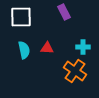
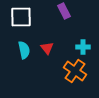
purple rectangle: moved 1 px up
red triangle: rotated 48 degrees clockwise
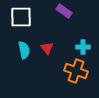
purple rectangle: rotated 28 degrees counterclockwise
orange cross: moved 1 px right; rotated 15 degrees counterclockwise
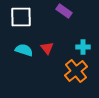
cyan semicircle: rotated 60 degrees counterclockwise
orange cross: rotated 30 degrees clockwise
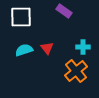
cyan semicircle: rotated 36 degrees counterclockwise
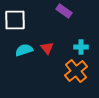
white square: moved 6 px left, 3 px down
cyan cross: moved 2 px left
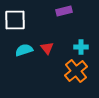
purple rectangle: rotated 49 degrees counterclockwise
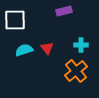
cyan cross: moved 2 px up
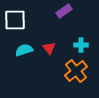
purple rectangle: rotated 21 degrees counterclockwise
red triangle: moved 2 px right
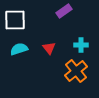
cyan semicircle: moved 5 px left, 1 px up
